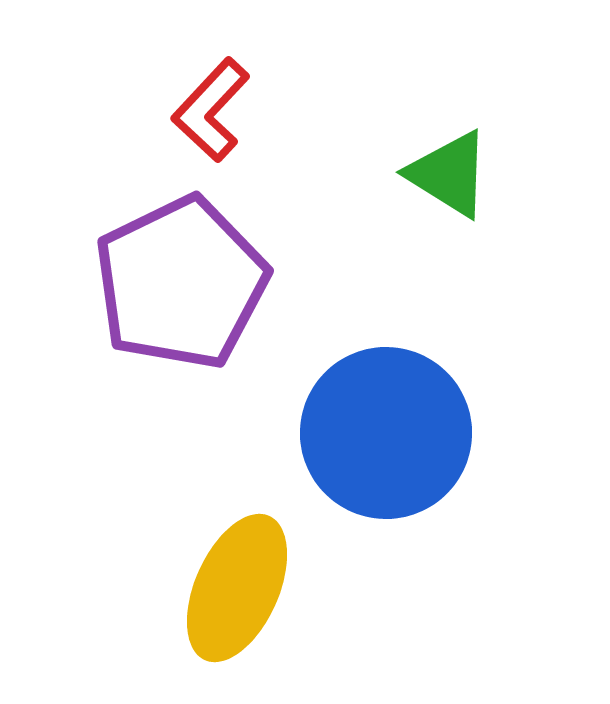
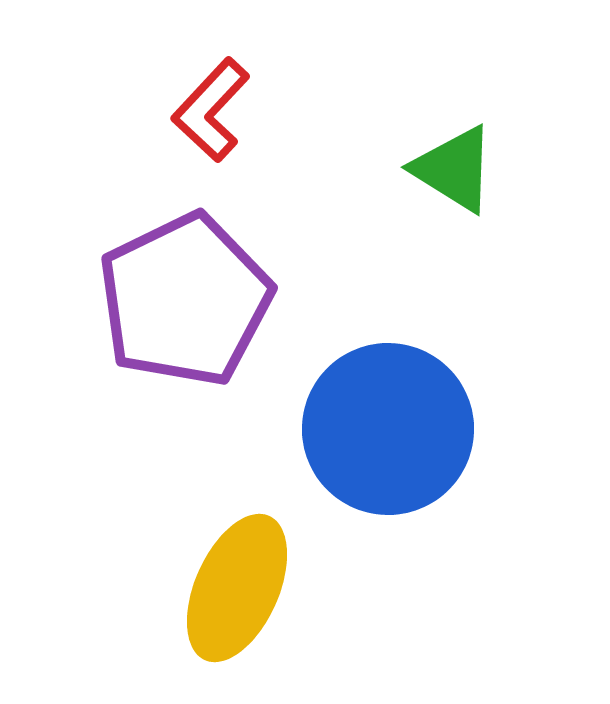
green triangle: moved 5 px right, 5 px up
purple pentagon: moved 4 px right, 17 px down
blue circle: moved 2 px right, 4 px up
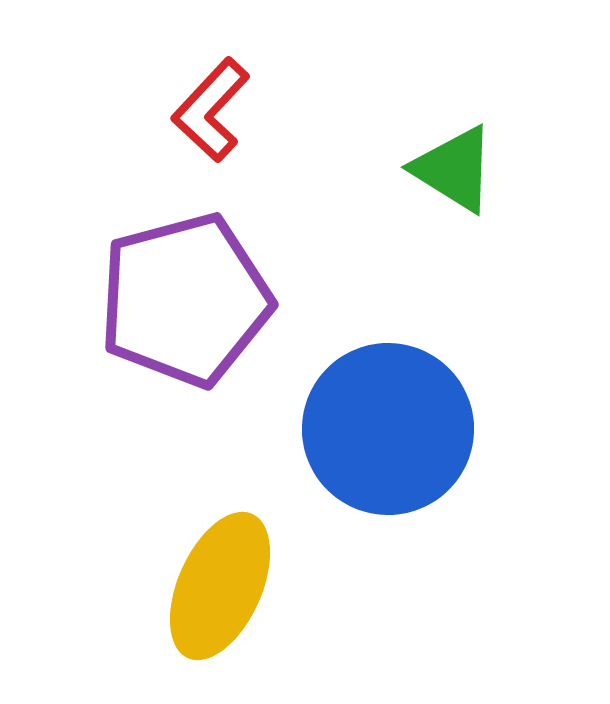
purple pentagon: rotated 11 degrees clockwise
yellow ellipse: moved 17 px left, 2 px up
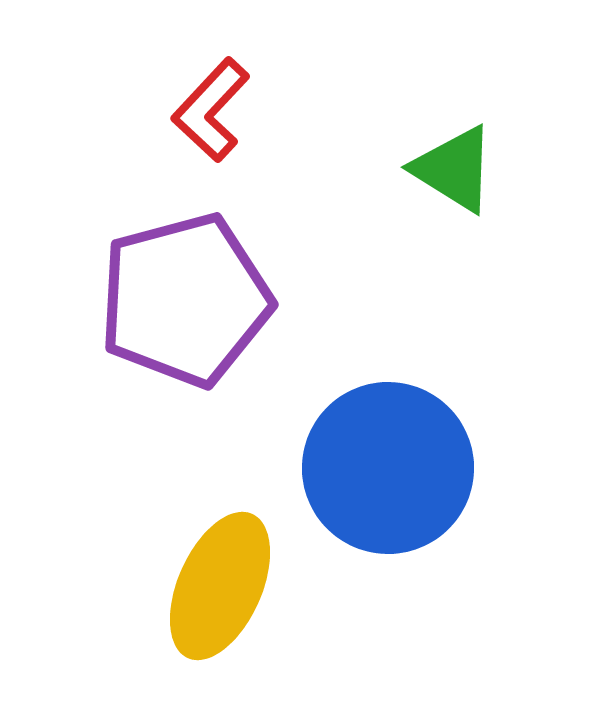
blue circle: moved 39 px down
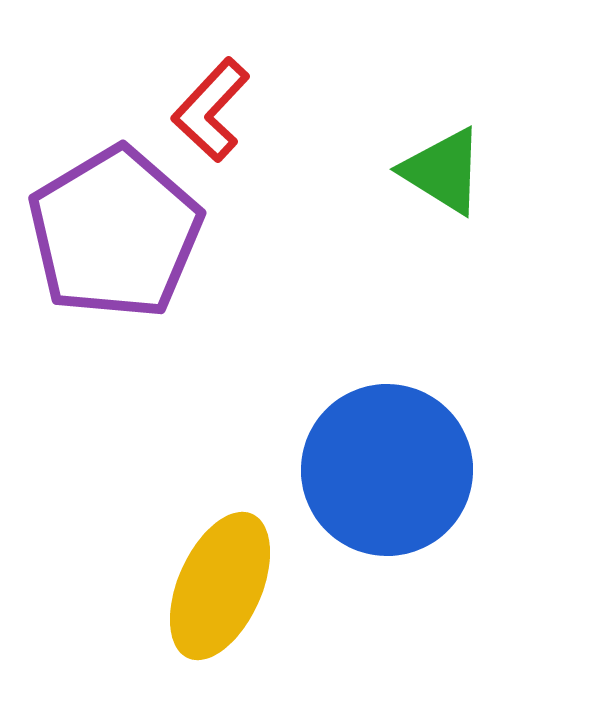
green triangle: moved 11 px left, 2 px down
purple pentagon: moved 70 px left, 67 px up; rotated 16 degrees counterclockwise
blue circle: moved 1 px left, 2 px down
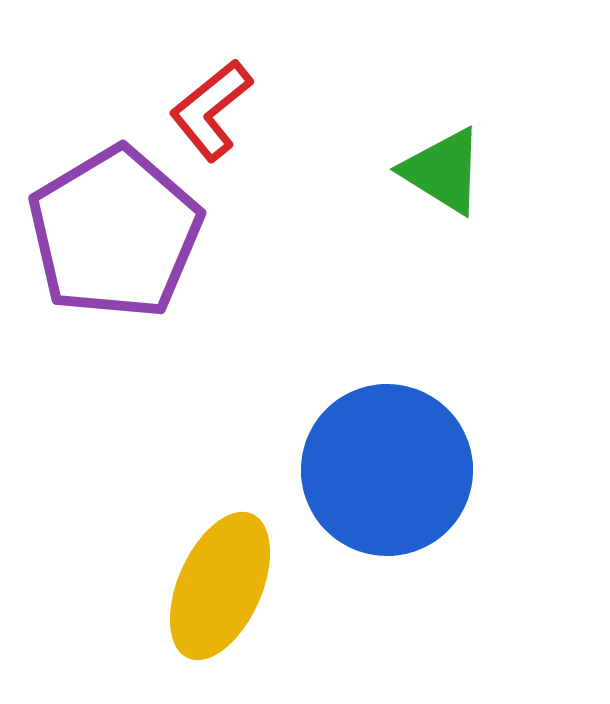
red L-shape: rotated 8 degrees clockwise
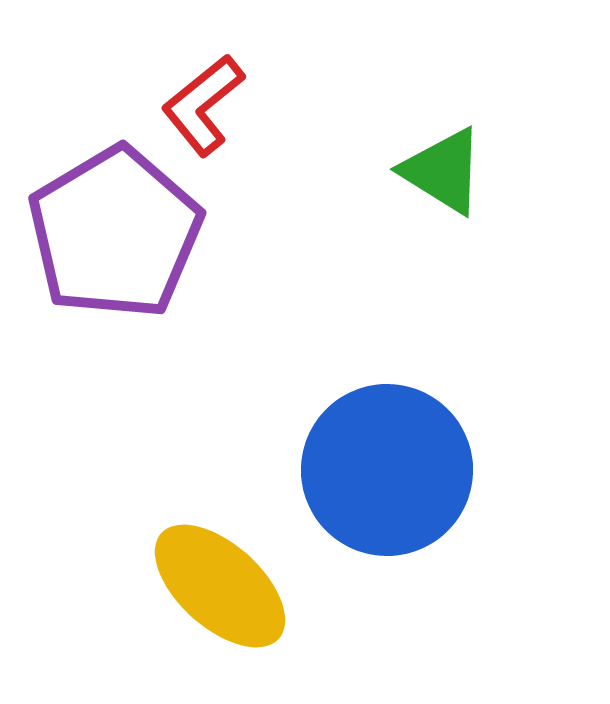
red L-shape: moved 8 px left, 5 px up
yellow ellipse: rotated 72 degrees counterclockwise
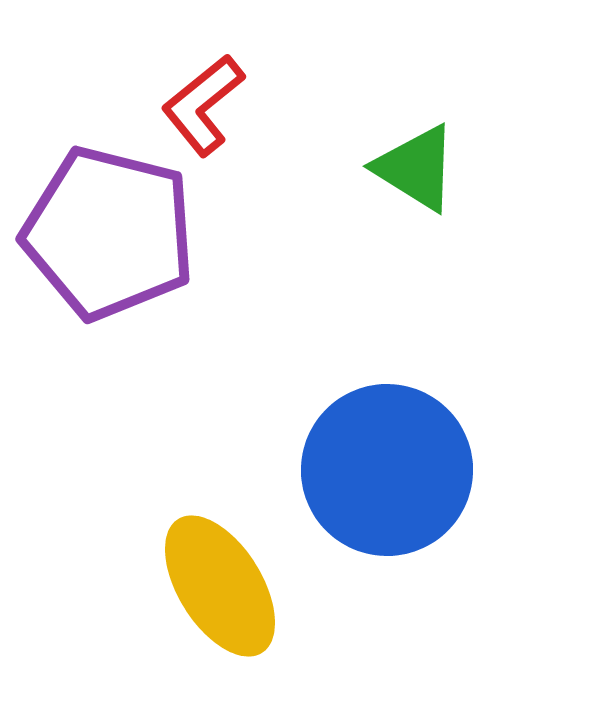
green triangle: moved 27 px left, 3 px up
purple pentagon: moved 6 px left; rotated 27 degrees counterclockwise
yellow ellipse: rotated 16 degrees clockwise
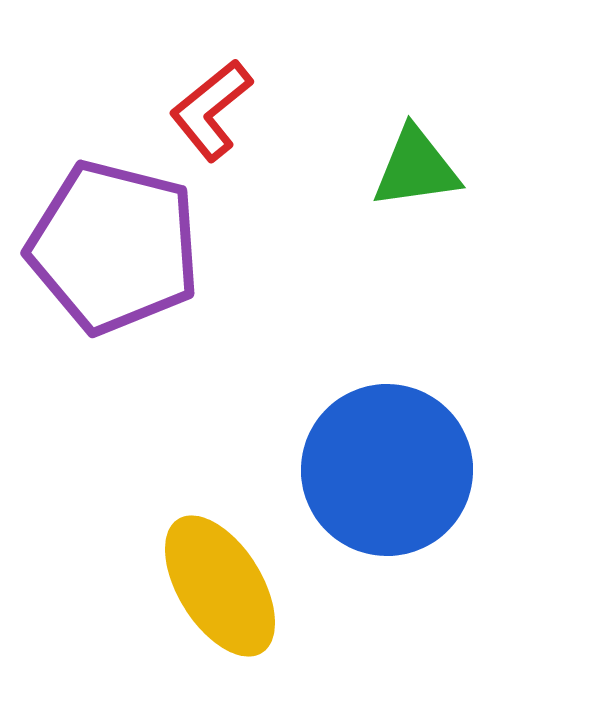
red L-shape: moved 8 px right, 5 px down
green triangle: rotated 40 degrees counterclockwise
purple pentagon: moved 5 px right, 14 px down
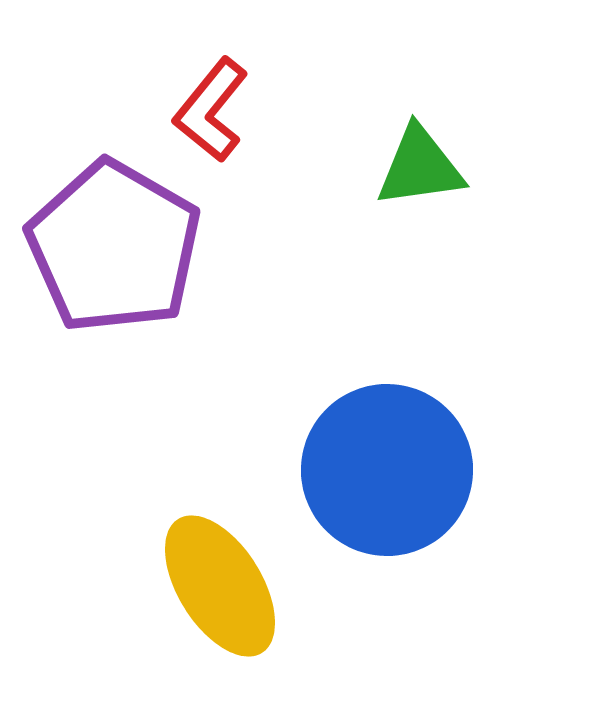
red L-shape: rotated 12 degrees counterclockwise
green triangle: moved 4 px right, 1 px up
purple pentagon: rotated 16 degrees clockwise
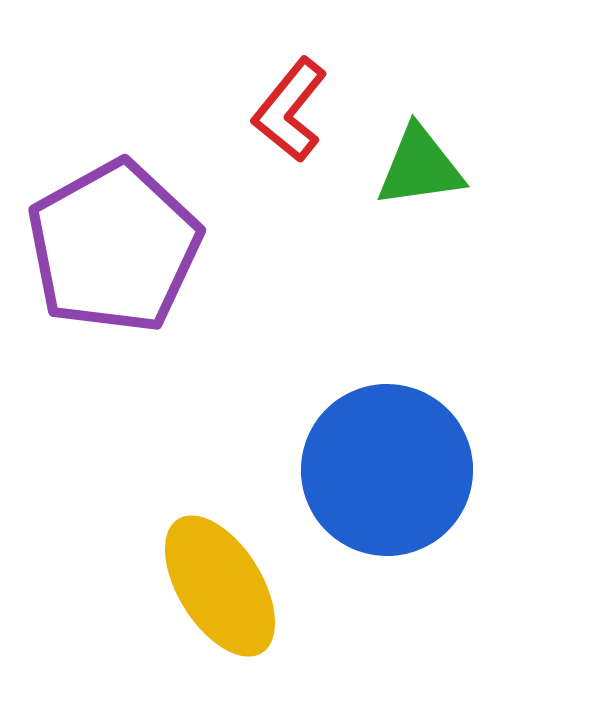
red L-shape: moved 79 px right
purple pentagon: rotated 13 degrees clockwise
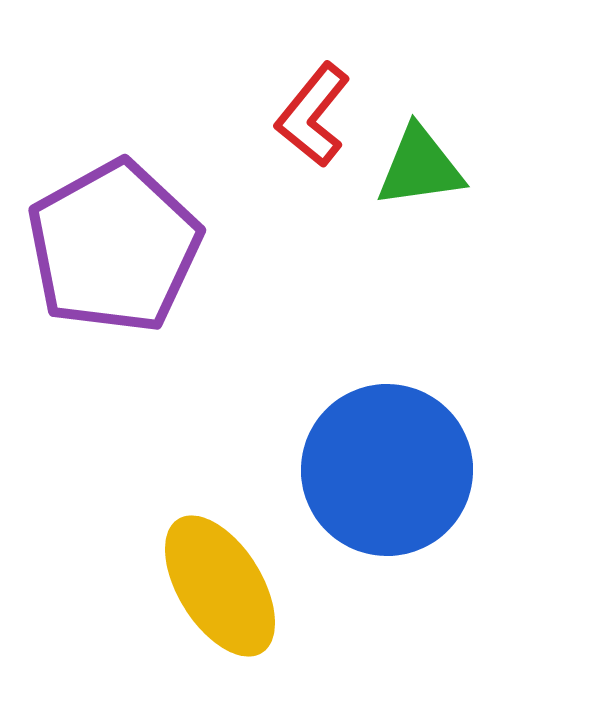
red L-shape: moved 23 px right, 5 px down
